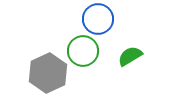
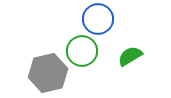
green circle: moved 1 px left
gray hexagon: rotated 12 degrees clockwise
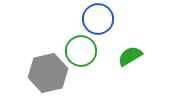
green circle: moved 1 px left
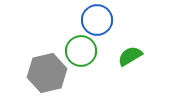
blue circle: moved 1 px left, 1 px down
gray hexagon: moved 1 px left
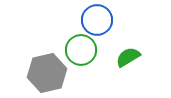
green circle: moved 1 px up
green semicircle: moved 2 px left, 1 px down
